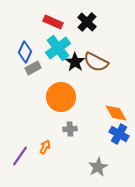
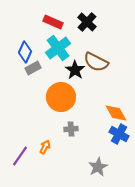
black star: moved 8 px down
gray cross: moved 1 px right
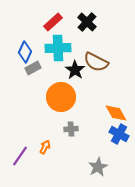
red rectangle: rotated 66 degrees counterclockwise
cyan cross: rotated 35 degrees clockwise
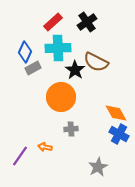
black cross: rotated 12 degrees clockwise
orange arrow: rotated 104 degrees counterclockwise
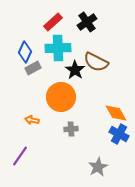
orange arrow: moved 13 px left, 27 px up
